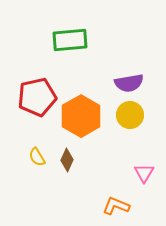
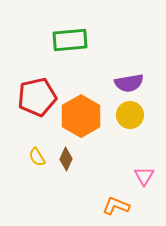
brown diamond: moved 1 px left, 1 px up
pink triangle: moved 3 px down
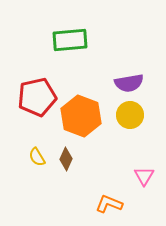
orange hexagon: rotated 9 degrees counterclockwise
orange L-shape: moved 7 px left, 2 px up
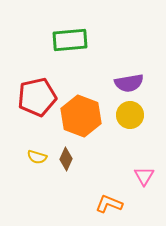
yellow semicircle: rotated 42 degrees counterclockwise
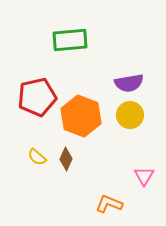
yellow semicircle: rotated 24 degrees clockwise
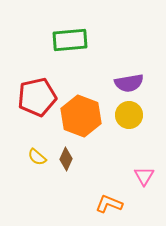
yellow circle: moved 1 px left
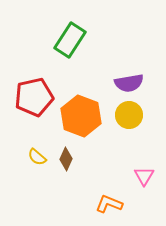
green rectangle: rotated 52 degrees counterclockwise
red pentagon: moved 3 px left
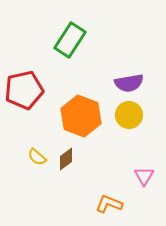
red pentagon: moved 10 px left, 7 px up
brown diamond: rotated 30 degrees clockwise
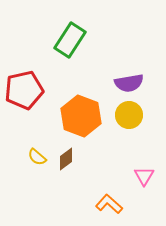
orange L-shape: rotated 20 degrees clockwise
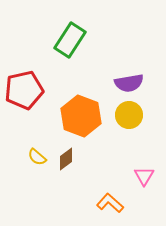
orange L-shape: moved 1 px right, 1 px up
